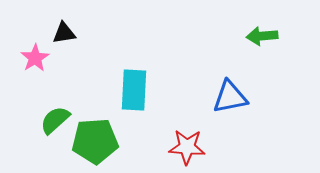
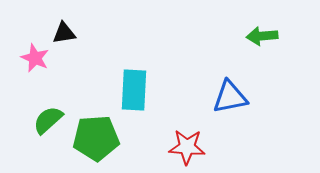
pink star: rotated 16 degrees counterclockwise
green semicircle: moved 7 px left
green pentagon: moved 1 px right, 3 px up
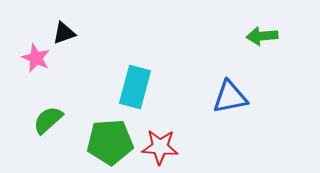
black triangle: rotated 10 degrees counterclockwise
pink star: moved 1 px right
cyan rectangle: moved 1 px right, 3 px up; rotated 12 degrees clockwise
green pentagon: moved 14 px right, 4 px down
red star: moved 27 px left
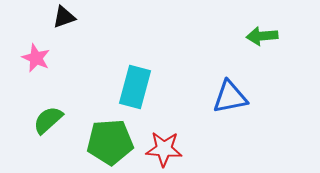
black triangle: moved 16 px up
red star: moved 4 px right, 2 px down
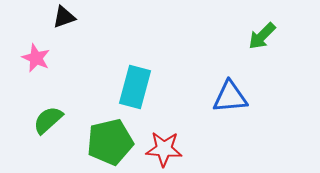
green arrow: rotated 40 degrees counterclockwise
blue triangle: rotated 6 degrees clockwise
green pentagon: rotated 9 degrees counterclockwise
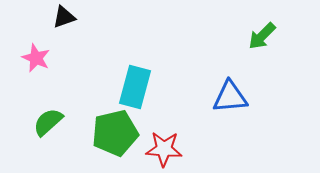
green semicircle: moved 2 px down
green pentagon: moved 5 px right, 9 px up
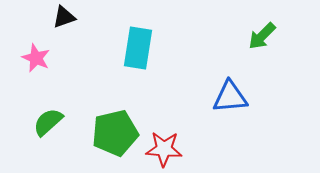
cyan rectangle: moved 3 px right, 39 px up; rotated 6 degrees counterclockwise
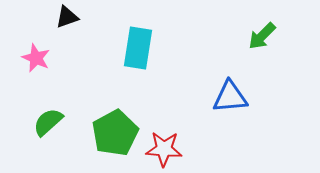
black triangle: moved 3 px right
green pentagon: rotated 15 degrees counterclockwise
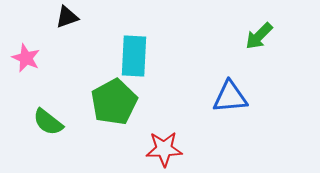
green arrow: moved 3 px left
cyan rectangle: moved 4 px left, 8 px down; rotated 6 degrees counterclockwise
pink star: moved 10 px left
green semicircle: rotated 100 degrees counterclockwise
green pentagon: moved 1 px left, 31 px up
red star: rotated 6 degrees counterclockwise
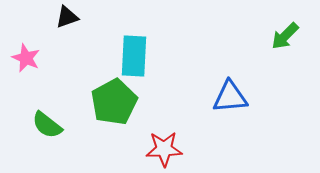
green arrow: moved 26 px right
green semicircle: moved 1 px left, 3 px down
